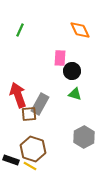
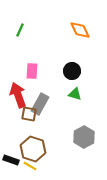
pink rectangle: moved 28 px left, 13 px down
brown square: rotated 14 degrees clockwise
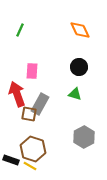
black circle: moved 7 px right, 4 px up
red arrow: moved 1 px left, 1 px up
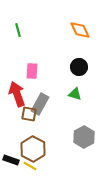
green line: moved 2 px left; rotated 40 degrees counterclockwise
brown hexagon: rotated 10 degrees clockwise
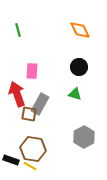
brown hexagon: rotated 20 degrees counterclockwise
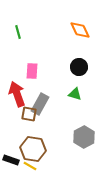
green line: moved 2 px down
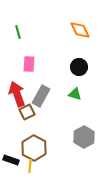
pink rectangle: moved 3 px left, 7 px up
gray rectangle: moved 1 px right, 8 px up
brown square: moved 2 px left, 2 px up; rotated 35 degrees counterclockwise
brown hexagon: moved 1 px right, 1 px up; rotated 20 degrees clockwise
yellow line: rotated 64 degrees clockwise
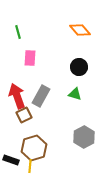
orange diamond: rotated 15 degrees counterclockwise
pink rectangle: moved 1 px right, 6 px up
red arrow: moved 2 px down
brown square: moved 3 px left, 3 px down
brown hexagon: rotated 15 degrees clockwise
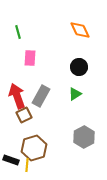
orange diamond: rotated 15 degrees clockwise
green triangle: rotated 48 degrees counterclockwise
yellow line: moved 3 px left, 1 px up
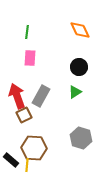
green line: moved 9 px right; rotated 24 degrees clockwise
green triangle: moved 2 px up
gray hexagon: moved 3 px left, 1 px down; rotated 15 degrees counterclockwise
brown hexagon: rotated 20 degrees clockwise
black rectangle: rotated 21 degrees clockwise
